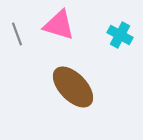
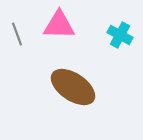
pink triangle: rotated 16 degrees counterclockwise
brown ellipse: rotated 12 degrees counterclockwise
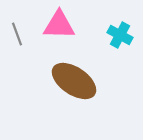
brown ellipse: moved 1 px right, 6 px up
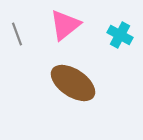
pink triangle: moved 6 px right; rotated 40 degrees counterclockwise
brown ellipse: moved 1 px left, 2 px down
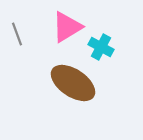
pink triangle: moved 2 px right, 2 px down; rotated 8 degrees clockwise
cyan cross: moved 19 px left, 12 px down
